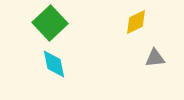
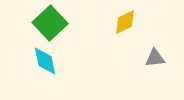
yellow diamond: moved 11 px left
cyan diamond: moved 9 px left, 3 px up
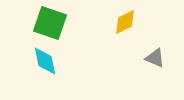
green square: rotated 28 degrees counterclockwise
gray triangle: rotated 30 degrees clockwise
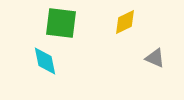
green square: moved 11 px right; rotated 12 degrees counterclockwise
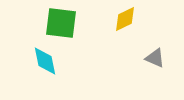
yellow diamond: moved 3 px up
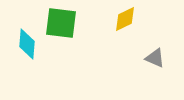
cyan diamond: moved 18 px left, 17 px up; rotated 16 degrees clockwise
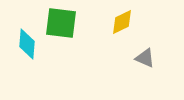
yellow diamond: moved 3 px left, 3 px down
gray triangle: moved 10 px left
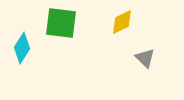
cyan diamond: moved 5 px left, 4 px down; rotated 28 degrees clockwise
gray triangle: rotated 20 degrees clockwise
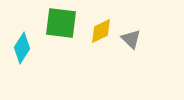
yellow diamond: moved 21 px left, 9 px down
gray triangle: moved 14 px left, 19 px up
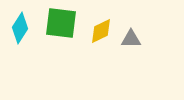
gray triangle: rotated 45 degrees counterclockwise
cyan diamond: moved 2 px left, 20 px up
